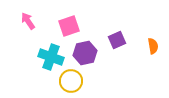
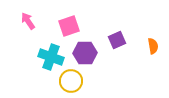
purple hexagon: rotated 10 degrees clockwise
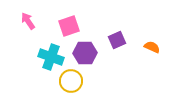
orange semicircle: moved 1 px left, 1 px down; rotated 56 degrees counterclockwise
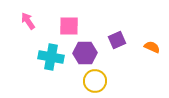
pink square: rotated 20 degrees clockwise
cyan cross: rotated 10 degrees counterclockwise
yellow circle: moved 24 px right
